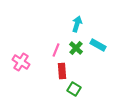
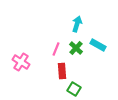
pink line: moved 1 px up
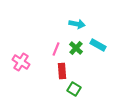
cyan arrow: rotated 84 degrees clockwise
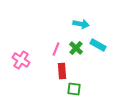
cyan arrow: moved 4 px right
pink cross: moved 2 px up
green square: rotated 24 degrees counterclockwise
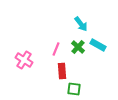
cyan arrow: rotated 42 degrees clockwise
green cross: moved 2 px right, 1 px up
pink cross: moved 3 px right
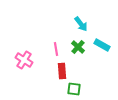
cyan rectangle: moved 4 px right
pink line: rotated 32 degrees counterclockwise
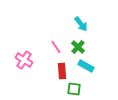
cyan rectangle: moved 16 px left, 21 px down
pink line: moved 2 px up; rotated 24 degrees counterclockwise
